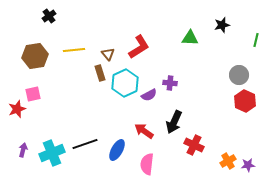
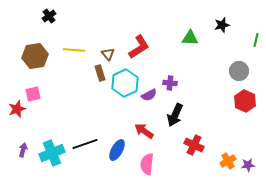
yellow line: rotated 10 degrees clockwise
gray circle: moved 4 px up
black arrow: moved 1 px right, 7 px up
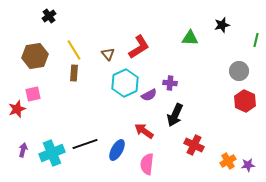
yellow line: rotated 55 degrees clockwise
brown rectangle: moved 26 px left; rotated 21 degrees clockwise
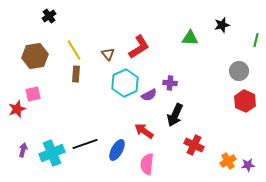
brown rectangle: moved 2 px right, 1 px down
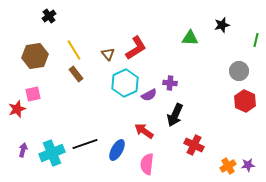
red L-shape: moved 3 px left, 1 px down
brown rectangle: rotated 42 degrees counterclockwise
orange cross: moved 5 px down
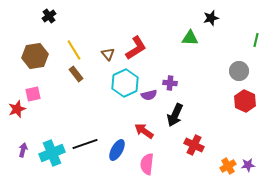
black star: moved 11 px left, 7 px up
purple semicircle: rotated 14 degrees clockwise
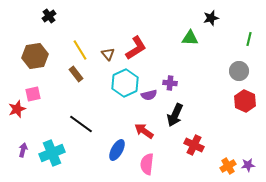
green line: moved 7 px left, 1 px up
yellow line: moved 6 px right
black line: moved 4 px left, 20 px up; rotated 55 degrees clockwise
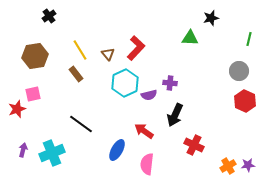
red L-shape: rotated 15 degrees counterclockwise
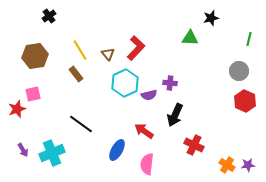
purple arrow: rotated 136 degrees clockwise
orange cross: moved 1 px left, 1 px up; rotated 28 degrees counterclockwise
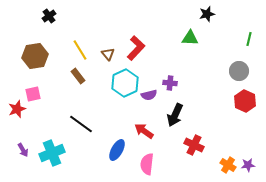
black star: moved 4 px left, 4 px up
brown rectangle: moved 2 px right, 2 px down
orange cross: moved 1 px right
